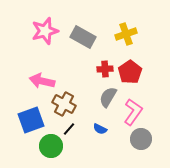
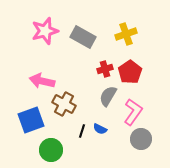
red cross: rotated 14 degrees counterclockwise
gray semicircle: moved 1 px up
black line: moved 13 px right, 2 px down; rotated 24 degrees counterclockwise
green circle: moved 4 px down
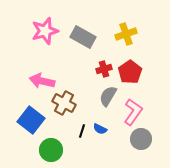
red cross: moved 1 px left
brown cross: moved 1 px up
blue square: rotated 32 degrees counterclockwise
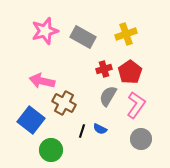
pink L-shape: moved 3 px right, 7 px up
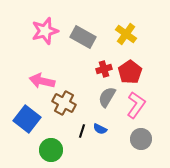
yellow cross: rotated 35 degrees counterclockwise
gray semicircle: moved 1 px left, 1 px down
blue square: moved 4 px left, 1 px up
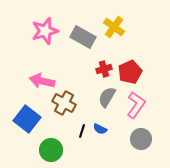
yellow cross: moved 12 px left, 7 px up
red pentagon: rotated 10 degrees clockwise
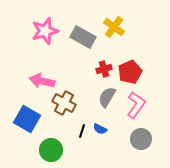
blue square: rotated 8 degrees counterclockwise
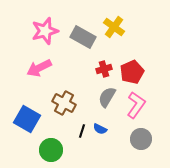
red pentagon: moved 2 px right
pink arrow: moved 3 px left, 13 px up; rotated 40 degrees counterclockwise
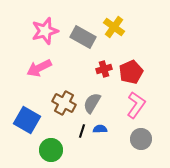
red pentagon: moved 1 px left
gray semicircle: moved 15 px left, 6 px down
blue square: moved 1 px down
blue semicircle: rotated 152 degrees clockwise
